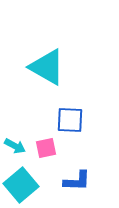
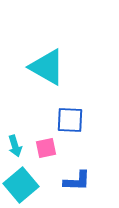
cyan arrow: rotated 45 degrees clockwise
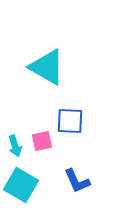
blue square: moved 1 px down
pink square: moved 4 px left, 7 px up
blue L-shape: rotated 64 degrees clockwise
cyan square: rotated 20 degrees counterclockwise
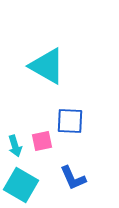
cyan triangle: moved 1 px up
blue L-shape: moved 4 px left, 3 px up
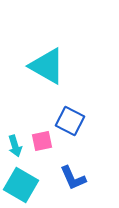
blue square: rotated 24 degrees clockwise
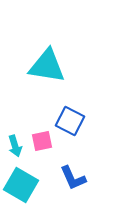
cyan triangle: rotated 21 degrees counterclockwise
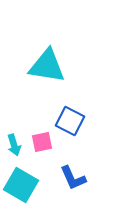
pink square: moved 1 px down
cyan arrow: moved 1 px left, 1 px up
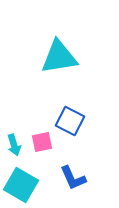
cyan triangle: moved 12 px right, 9 px up; rotated 18 degrees counterclockwise
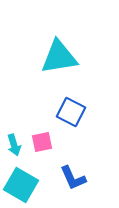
blue square: moved 1 px right, 9 px up
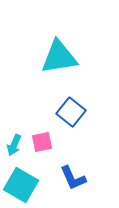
blue square: rotated 12 degrees clockwise
cyan arrow: rotated 40 degrees clockwise
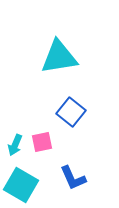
cyan arrow: moved 1 px right
